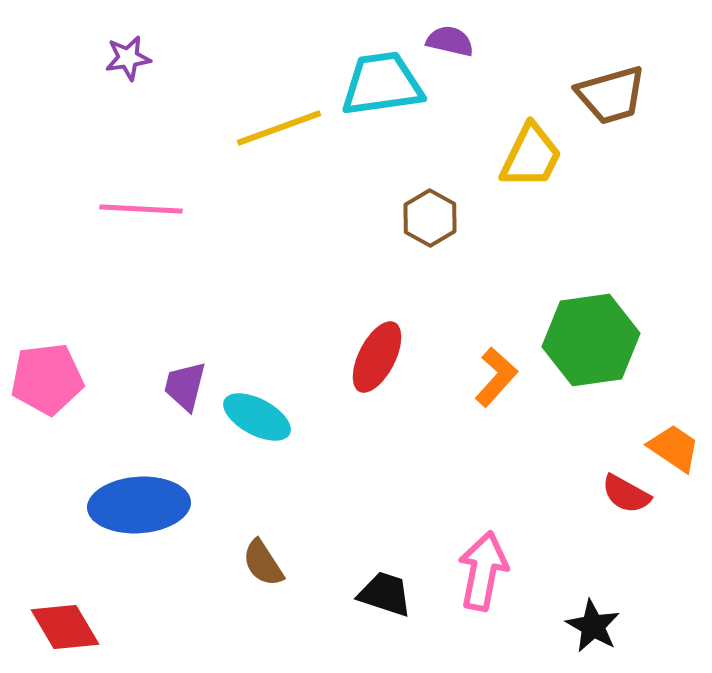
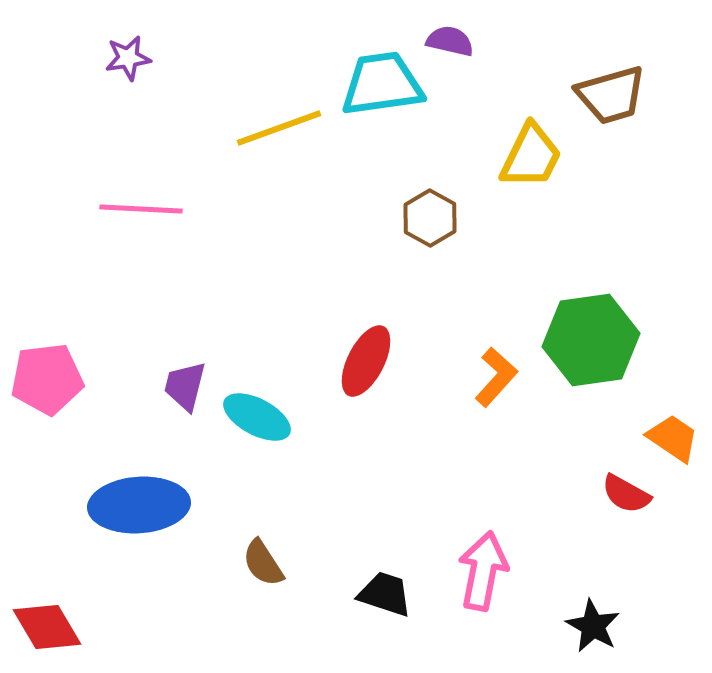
red ellipse: moved 11 px left, 4 px down
orange trapezoid: moved 1 px left, 10 px up
red diamond: moved 18 px left
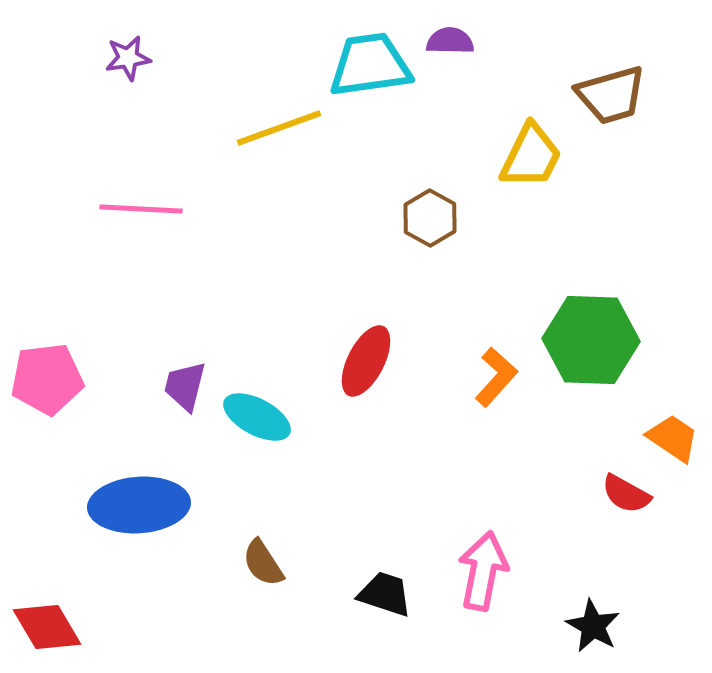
purple semicircle: rotated 12 degrees counterclockwise
cyan trapezoid: moved 12 px left, 19 px up
green hexagon: rotated 10 degrees clockwise
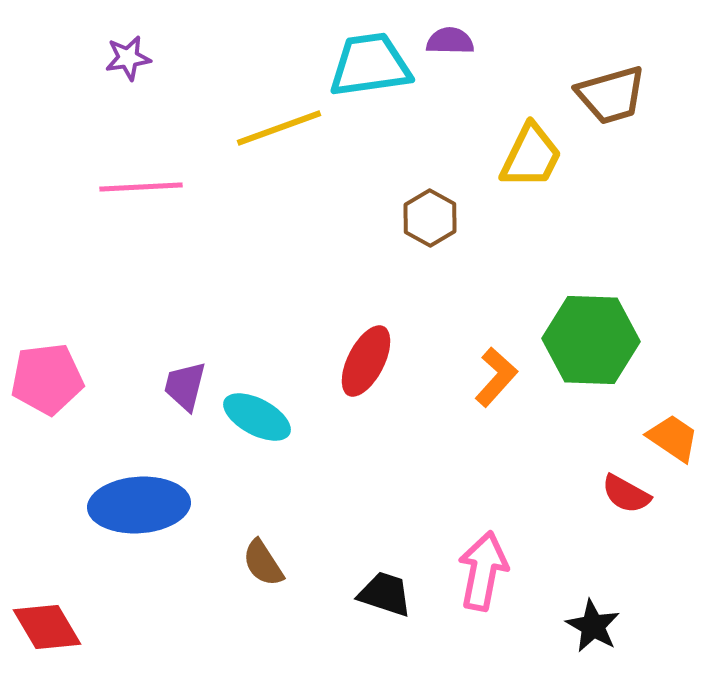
pink line: moved 22 px up; rotated 6 degrees counterclockwise
